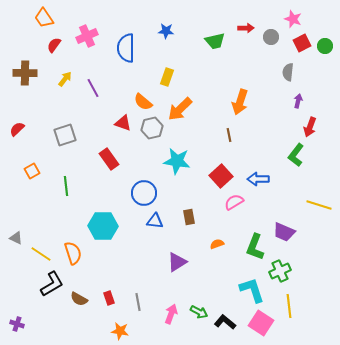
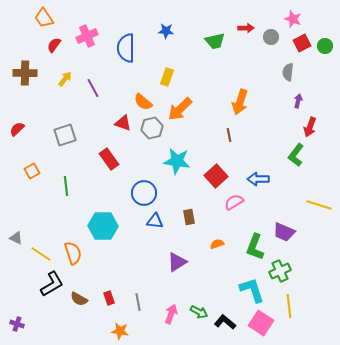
red square at (221, 176): moved 5 px left
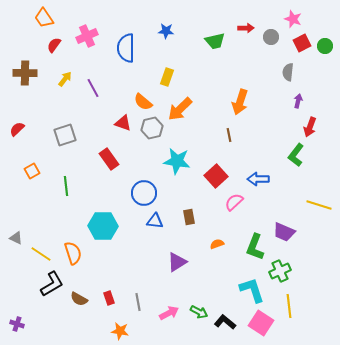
pink semicircle at (234, 202): rotated 12 degrees counterclockwise
pink arrow at (171, 314): moved 2 px left, 1 px up; rotated 42 degrees clockwise
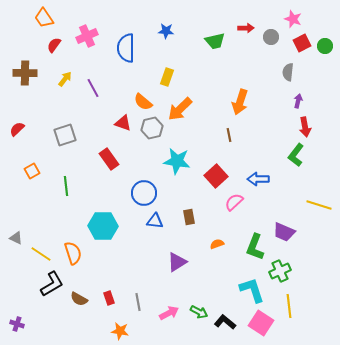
red arrow at (310, 127): moved 5 px left; rotated 30 degrees counterclockwise
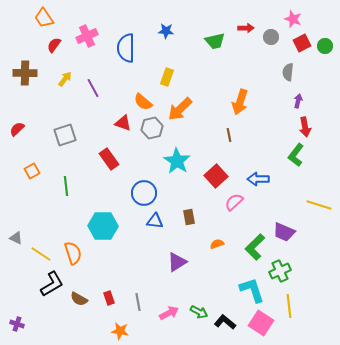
cyan star at (177, 161): rotated 24 degrees clockwise
green L-shape at (255, 247): rotated 24 degrees clockwise
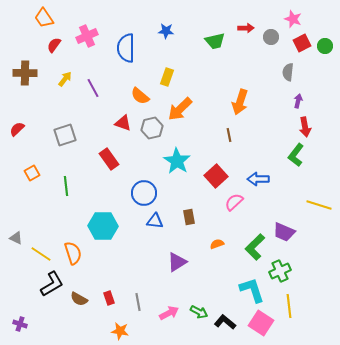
orange semicircle at (143, 102): moved 3 px left, 6 px up
orange square at (32, 171): moved 2 px down
purple cross at (17, 324): moved 3 px right
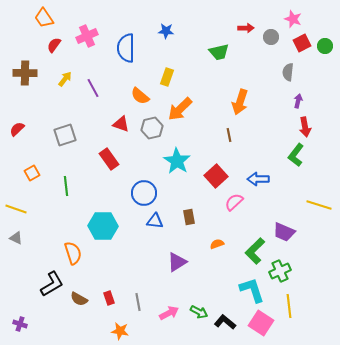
green trapezoid at (215, 41): moved 4 px right, 11 px down
red triangle at (123, 123): moved 2 px left, 1 px down
green L-shape at (255, 247): moved 4 px down
yellow line at (41, 254): moved 25 px left, 45 px up; rotated 15 degrees counterclockwise
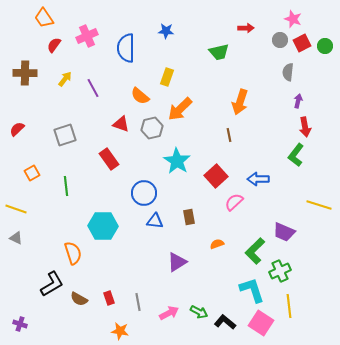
gray circle at (271, 37): moved 9 px right, 3 px down
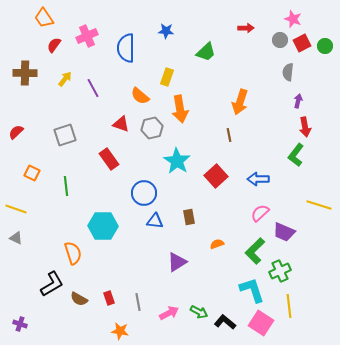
green trapezoid at (219, 52): moved 13 px left; rotated 30 degrees counterclockwise
orange arrow at (180, 109): rotated 56 degrees counterclockwise
red semicircle at (17, 129): moved 1 px left, 3 px down
orange square at (32, 173): rotated 35 degrees counterclockwise
pink semicircle at (234, 202): moved 26 px right, 11 px down
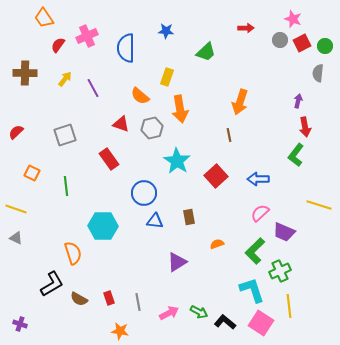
red semicircle at (54, 45): moved 4 px right
gray semicircle at (288, 72): moved 30 px right, 1 px down
